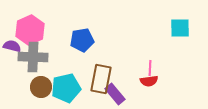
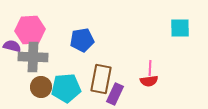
pink hexagon: rotated 20 degrees clockwise
cyan pentagon: rotated 8 degrees clockwise
purple rectangle: rotated 65 degrees clockwise
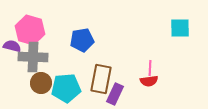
pink hexagon: rotated 20 degrees clockwise
brown circle: moved 4 px up
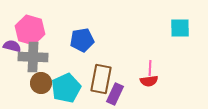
cyan pentagon: rotated 20 degrees counterclockwise
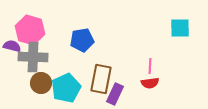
pink line: moved 2 px up
red semicircle: moved 1 px right, 2 px down
